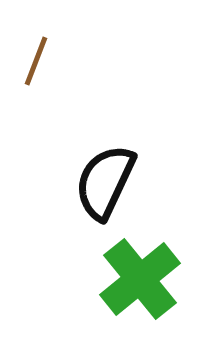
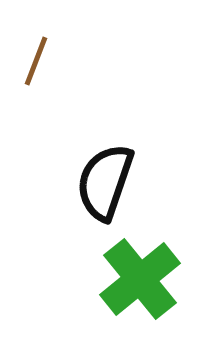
black semicircle: rotated 6 degrees counterclockwise
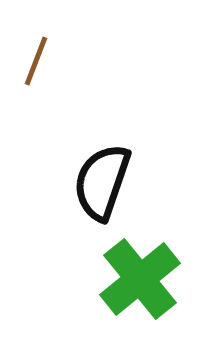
black semicircle: moved 3 px left
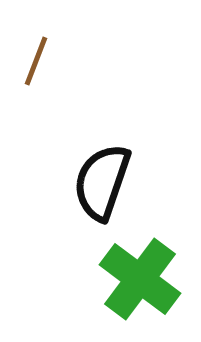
green cross: rotated 14 degrees counterclockwise
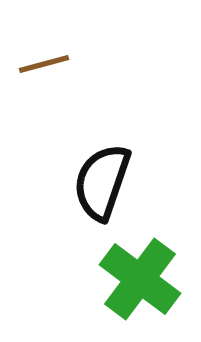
brown line: moved 8 px right, 3 px down; rotated 54 degrees clockwise
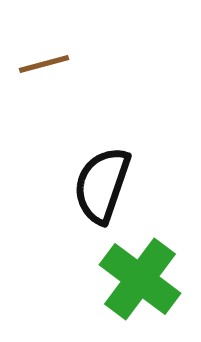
black semicircle: moved 3 px down
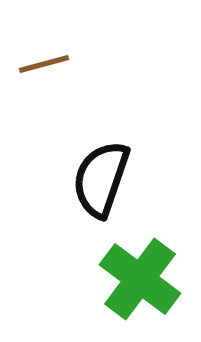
black semicircle: moved 1 px left, 6 px up
